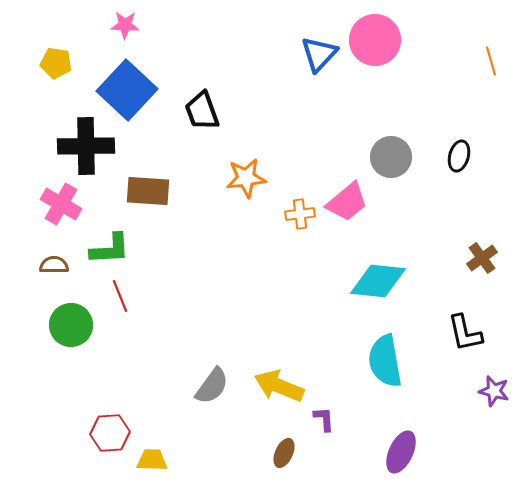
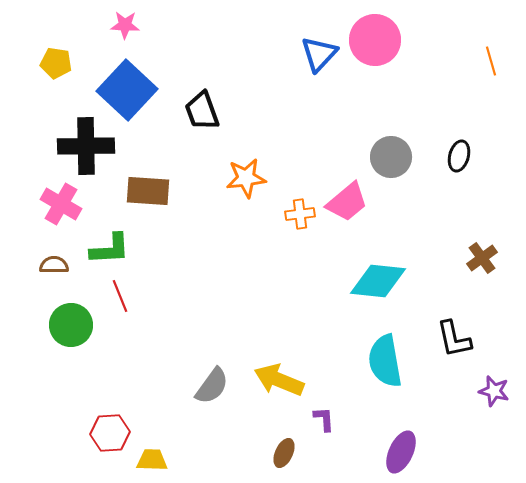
black L-shape: moved 11 px left, 6 px down
yellow arrow: moved 6 px up
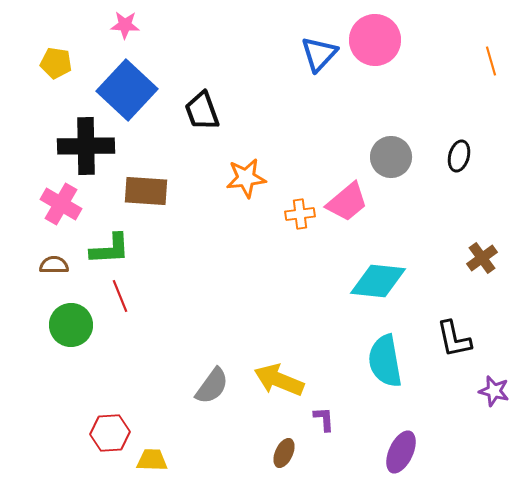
brown rectangle: moved 2 px left
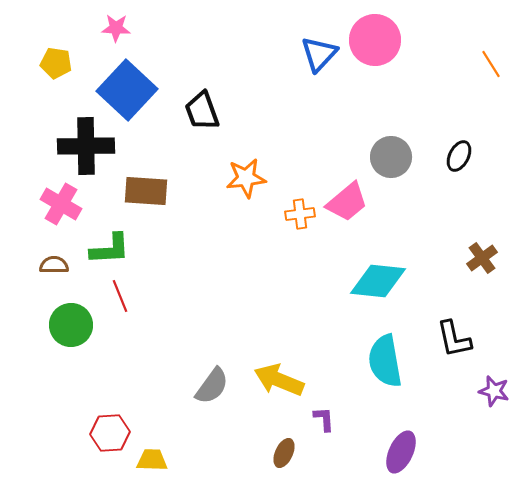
pink star: moved 9 px left, 3 px down
orange line: moved 3 px down; rotated 16 degrees counterclockwise
black ellipse: rotated 12 degrees clockwise
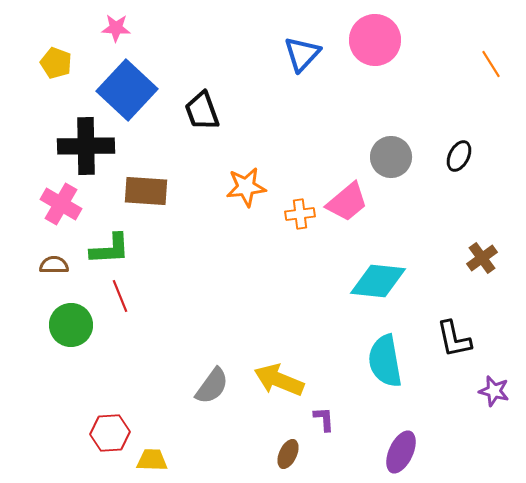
blue triangle: moved 17 px left
yellow pentagon: rotated 12 degrees clockwise
orange star: moved 9 px down
brown ellipse: moved 4 px right, 1 px down
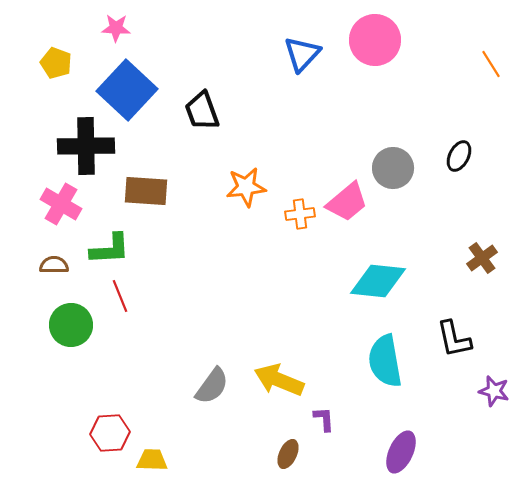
gray circle: moved 2 px right, 11 px down
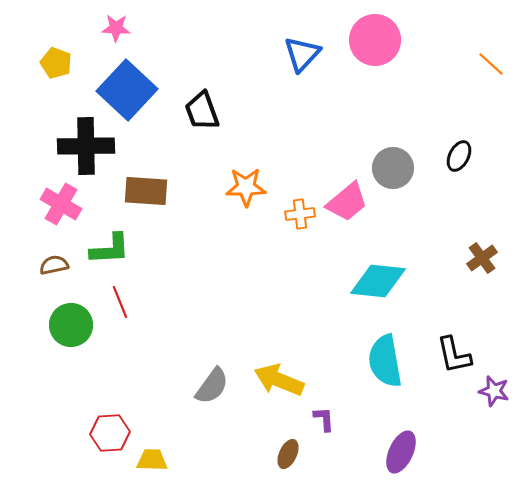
orange line: rotated 16 degrees counterclockwise
orange star: rotated 6 degrees clockwise
brown semicircle: rotated 12 degrees counterclockwise
red line: moved 6 px down
black L-shape: moved 16 px down
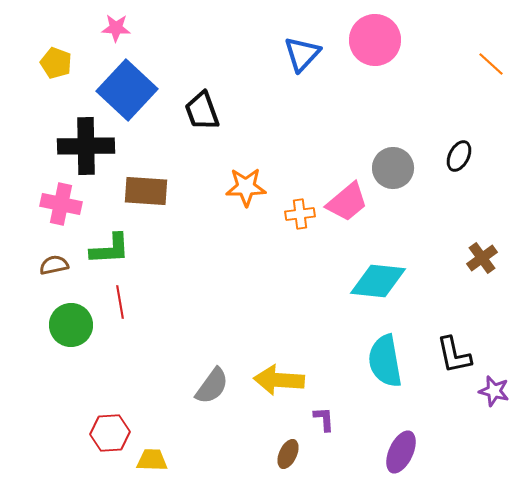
pink cross: rotated 18 degrees counterclockwise
red line: rotated 12 degrees clockwise
yellow arrow: rotated 18 degrees counterclockwise
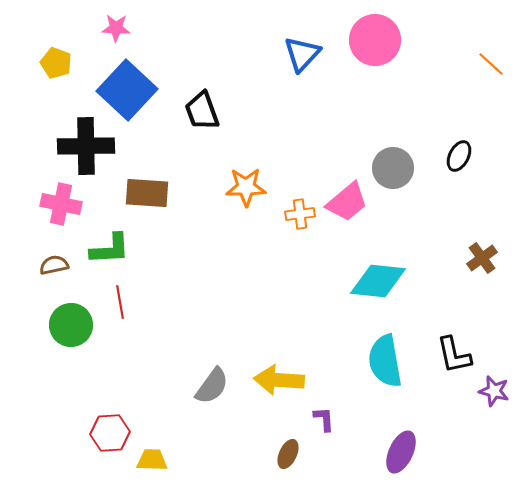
brown rectangle: moved 1 px right, 2 px down
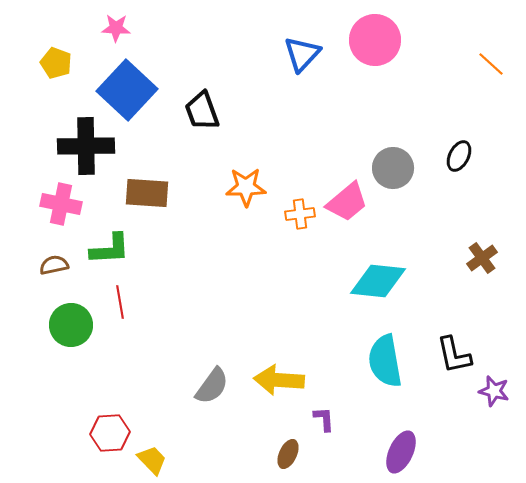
yellow trapezoid: rotated 44 degrees clockwise
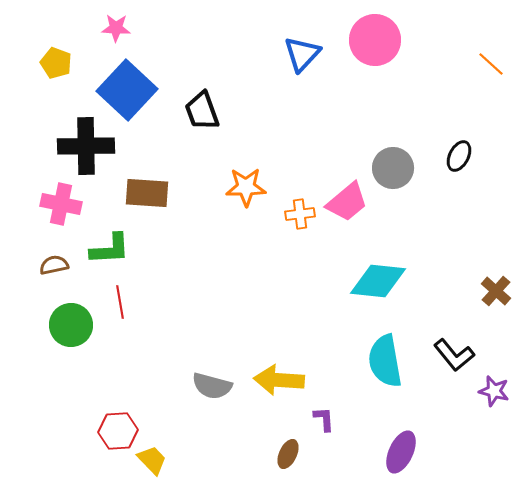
brown cross: moved 14 px right, 33 px down; rotated 12 degrees counterclockwise
black L-shape: rotated 27 degrees counterclockwise
gray semicircle: rotated 69 degrees clockwise
red hexagon: moved 8 px right, 2 px up
